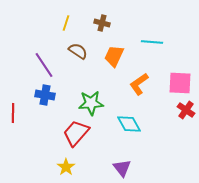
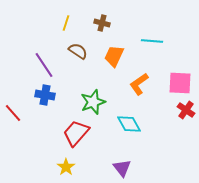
cyan line: moved 1 px up
green star: moved 2 px right, 1 px up; rotated 15 degrees counterclockwise
red line: rotated 42 degrees counterclockwise
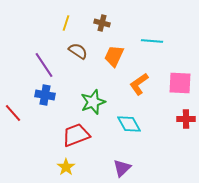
red cross: moved 9 px down; rotated 36 degrees counterclockwise
red trapezoid: moved 2 px down; rotated 28 degrees clockwise
purple triangle: rotated 24 degrees clockwise
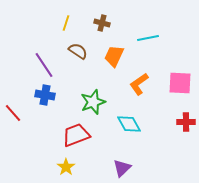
cyan line: moved 4 px left, 3 px up; rotated 15 degrees counterclockwise
red cross: moved 3 px down
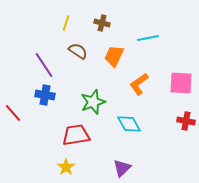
pink square: moved 1 px right
red cross: moved 1 px up; rotated 12 degrees clockwise
red trapezoid: rotated 12 degrees clockwise
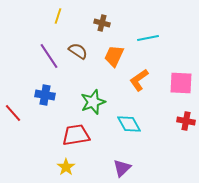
yellow line: moved 8 px left, 7 px up
purple line: moved 5 px right, 9 px up
orange L-shape: moved 4 px up
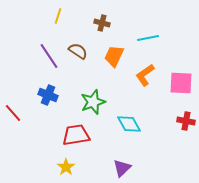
orange L-shape: moved 6 px right, 5 px up
blue cross: moved 3 px right; rotated 12 degrees clockwise
